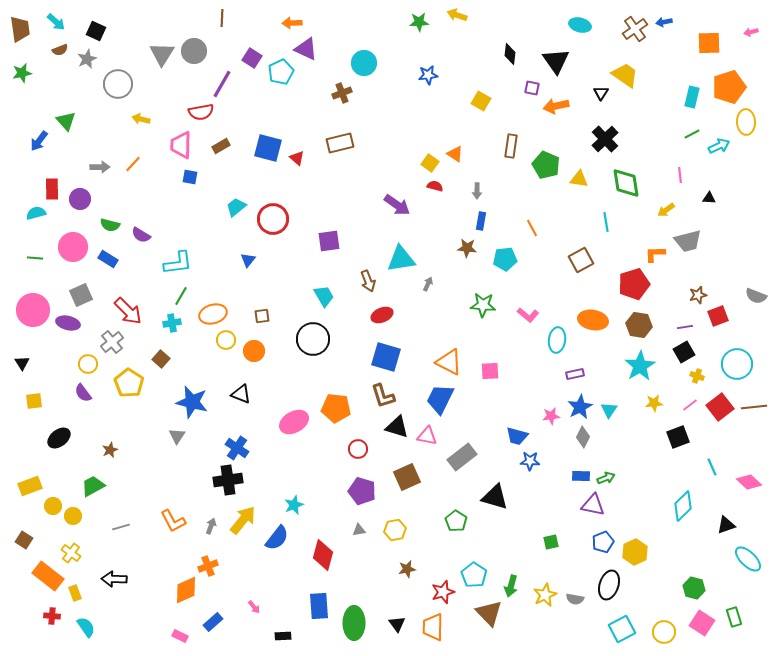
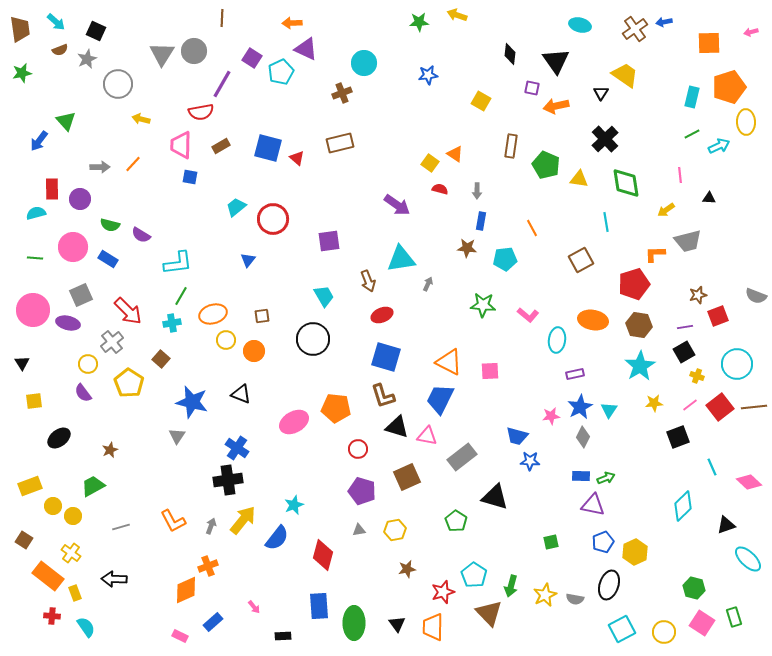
red semicircle at (435, 186): moved 5 px right, 3 px down
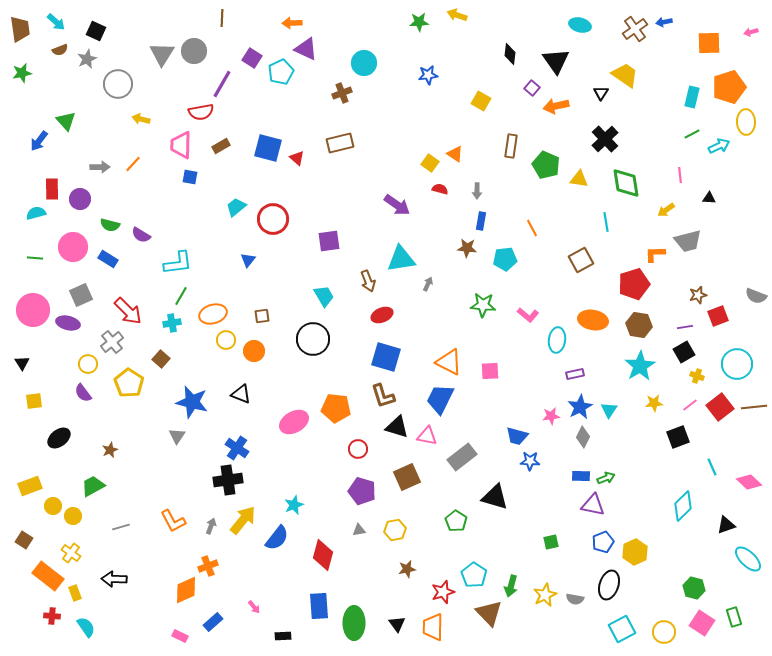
purple square at (532, 88): rotated 28 degrees clockwise
